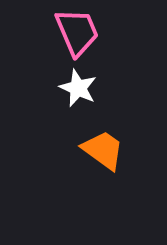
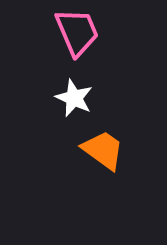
white star: moved 4 px left, 10 px down
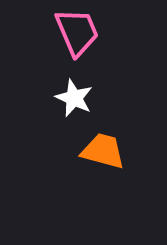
orange trapezoid: moved 1 px down; rotated 21 degrees counterclockwise
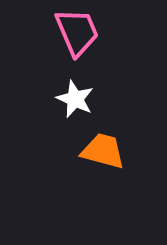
white star: moved 1 px right, 1 px down
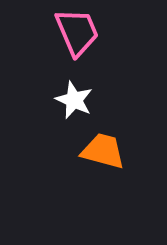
white star: moved 1 px left, 1 px down
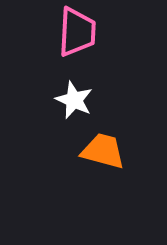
pink trapezoid: rotated 26 degrees clockwise
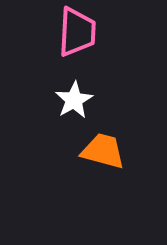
white star: rotated 18 degrees clockwise
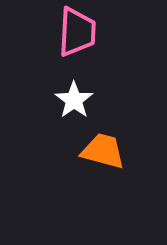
white star: rotated 6 degrees counterclockwise
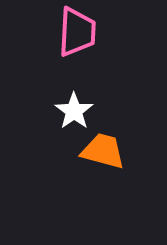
white star: moved 11 px down
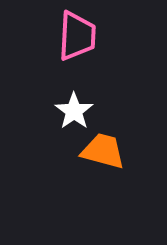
pink trapezoid: moved 4 px down
